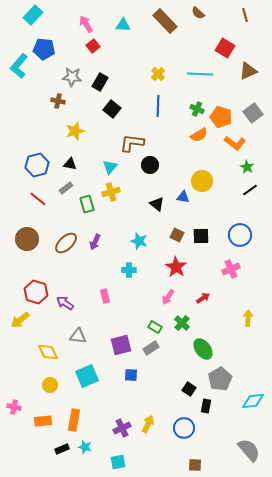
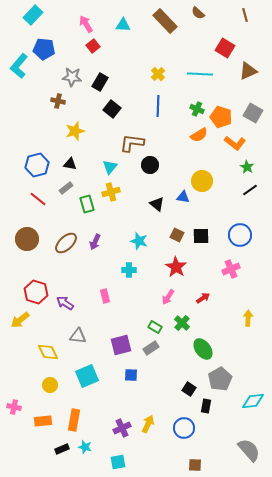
gray square at (253, 113): rotated 24 degrees counterclockwise
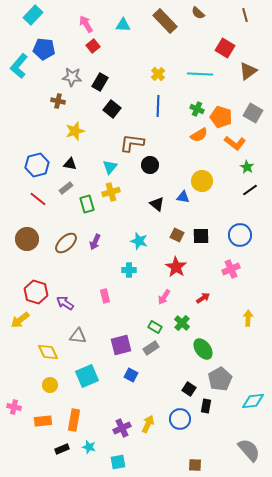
brown triangle at (248, 71): rotated 12 degrees counterclockwise
pink arrow at (168, 297): moved 4 px left
blue square at (131, 375): rotated 24 degrees clockwise
blue circle at (184, 428): moved 4 px left, 9 px up
cyan star at (85, 447): moved 4 px right
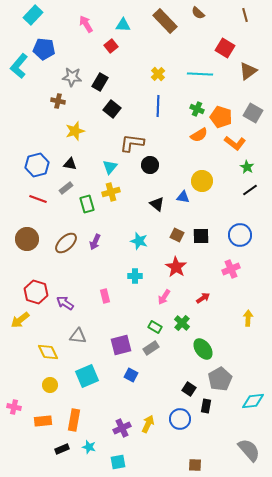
red square at (93, 46): moved 18 px right
red line at (38, 199): rotated 18 degrees counterclockwise
cyan cross at (129, 270): moved 6 px right, 6 px down
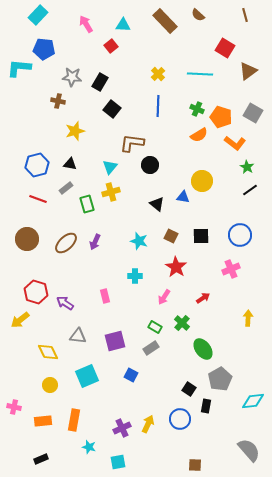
brown semicircle at (198, 13): moved 2 px down
cyan rectangle at (33, 15): moved 5 px right
cyan L-shape at (19, 66): moved 2 px down; rotated 55 degrees clockwise
brown square at (177, 235): moved 6 px left, 1 px down
purple square at (121, 345): moved 6 px left, 4 px up
black rectangle at (62, 449): moved 21 px left, 10 px down
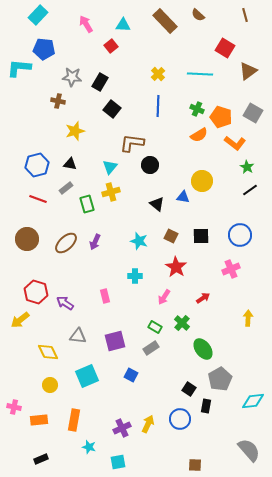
orange rectangle at (43, 421): moved 4 px left, 1 px up
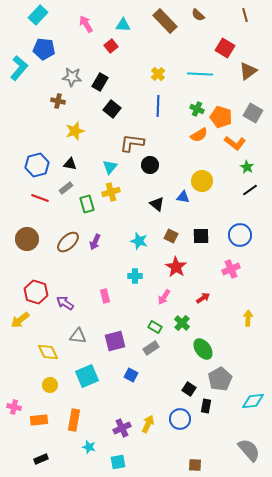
cyan L-shape at (19, 68): rotated 125 degrees clockwise
red line at (38, 199): moved 2 px right, 1 px up
brown ellipse at (66, 243): moved 2 px right, 1 px up
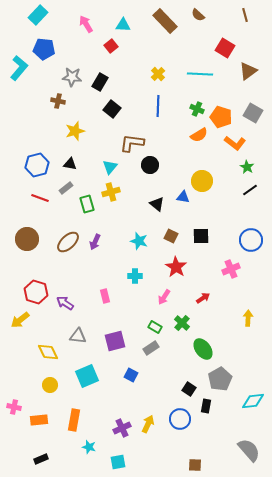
blue circle at (240, 235): moved 11 px right, 5 px down
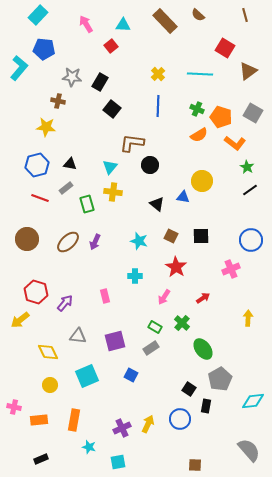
yellow star at (75, 131): moved 29 px left, 4 px up; rotated 24 degrees clockwise
yellow cross at (111, 192): moved 2 px right; rotated 24 degrees clockwise
purple arrow at (65, 303): rotated 96 degrees clockwise
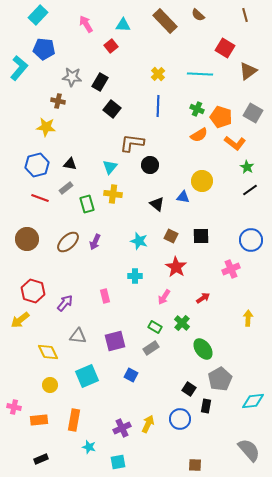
yellow cross at (113, 192): moved 2 px down
red hexagon at (36, 292): moved 3 px left, 1 px up
